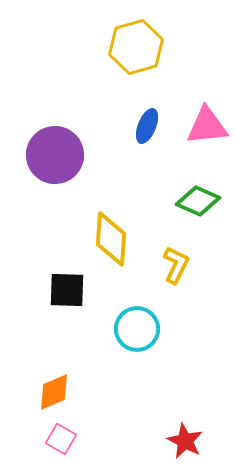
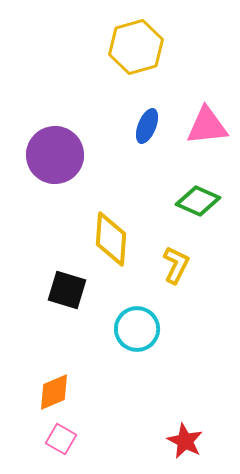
black square: rotated 15 degrees clockwise
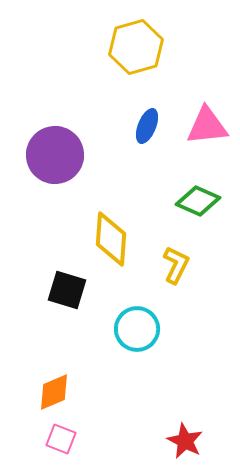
pink square: rotated 8 degrees counterclockwise
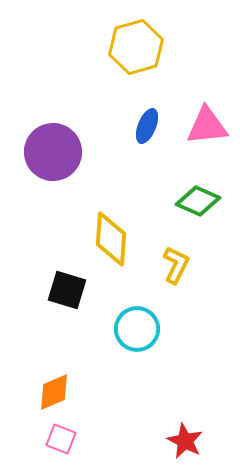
purple circle: moved 2 px left, 3 px up
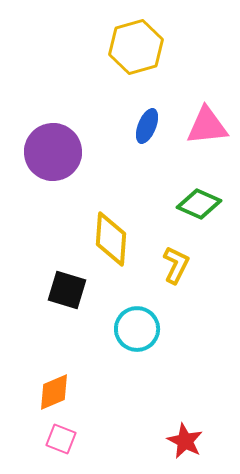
green diamond: moved 1 px right, 3 px down
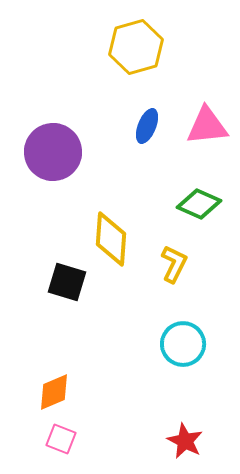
yellow L-shape: moved 2 px left, 1 px up
black square: moved 8 px up
cyan circle: moved 46 px right, 15 px down
